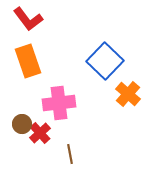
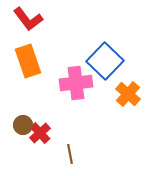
pink cross: moved 17 px right, 20 px up
brown circle: moved 1 px right, 1 px down
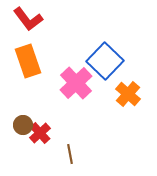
pink cross: rotated 36 degrees counterclockwise
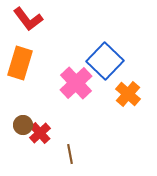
orange rectangle: moved 8 px left, 2 px down; rotated 36 degrees clockwise
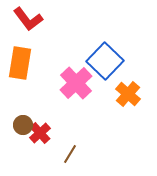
orange rectangle: rotated 8 degrees counterclockwise
brown line: rotated 42 degrees clockwise
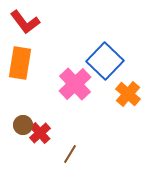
red L-shape: moved 3 px left, 3 px down
pink cross: moved 1 px left, 1 px down
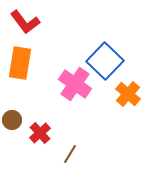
pink cross: rotated 12 degrees counterclockwise
brown circle: moved 11 px left, 5 px up
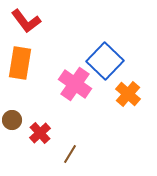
red L-shape: moved 1 px right, 1 px up
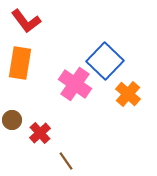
brown line: moved 4 px left, 7 px down; rotated 66 degrees counterclockwise
